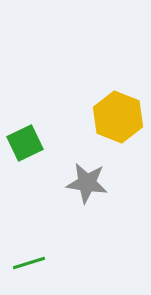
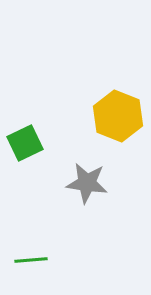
yellow hexagon: moved 1 px up
green line: moved 2 px right, 3 px up; rotated 12 degrees clockwise
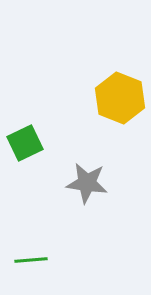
yellow hexagon: moved 2 px right, 18 px up
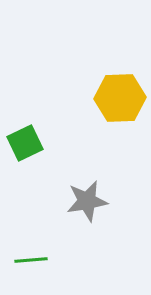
yellow hexagon: rotated 24 degrees counterclockwise
gray star: moved 18 px down; rotated 18 degrees counterclockwise
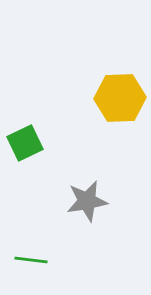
green line: rotated 12 degrees clockwise
